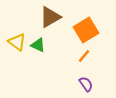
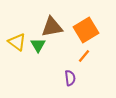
brown triangle: moved 2 px right, 10 px down; rotated 20 degrees clockwise
green triangle: rotated 35 degrees clockwise
purple semicircle: moved 16 px left, 6 px up; rotated 28 degrees clockwise
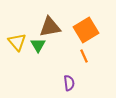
brown triangle: moved 2 px left
yellow triangle: rotated 12 degrees clockwise
orange line: rotated 64 degrees counterclockwise
purple semicircle: moved 1 px left, 5 px down
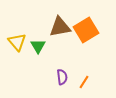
brown triangle: moved 10 px right
green triangle: moved 1 px down
orange line: moved 26 px down; rotated 56 degrees clockwise
purple semicircle: moved 7 px left, 6 px up
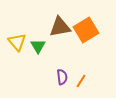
orange line: moved 3 px left, 1 px up
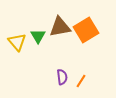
green triangle: moved 10 px up
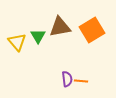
orange square: moved 6 px right
purple semicircle: moved 5 px right, 2 px down
orange line: rotated 64 degrees clockwise
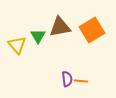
yellow triangle: moved 3 px down
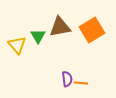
orange line: moved 2 px down
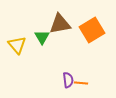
brown triangle: moved 3 px up
green triangle: moved 4 px right, 1 px down
purple semicircle: moved 1 px right, 1 px down
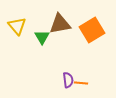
yellow triangle: moved 19 px up
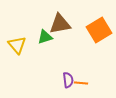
yellow triangle: moved 19 px down
orange square: moved 7 px right
green triangle: moved 3 px right; rotated 42 degrees clockwise
